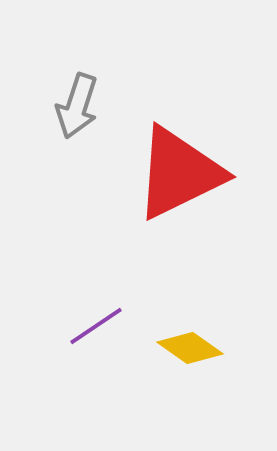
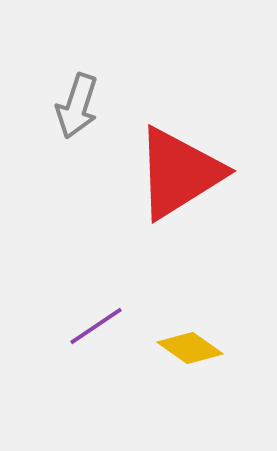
red triangle: rotated 6 degrees counterclockwise
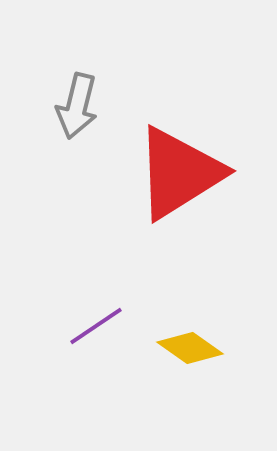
gray arrow: rotated 4 degrees counterclockwise
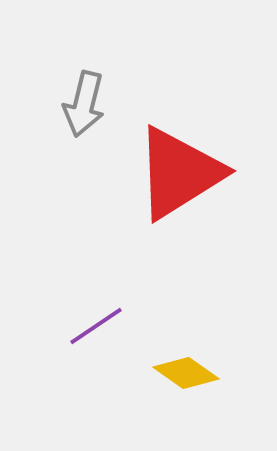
gray arrow: moved 7 px right, 2 px up
yellow diamond: moved 4 px left, 25 px down
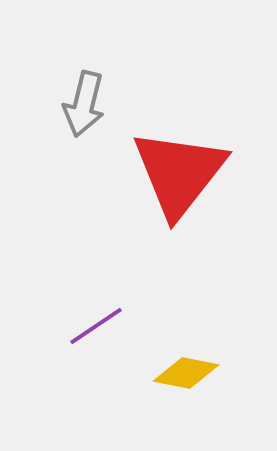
red triangle: rotated 20 degrees counterclockwise
yellow diamond: rotated 24 degrees counterclockwise
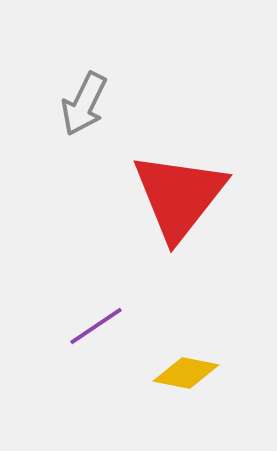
gray arrow: rotated 12 degrees clockwise
red triangle: moved 23 px down
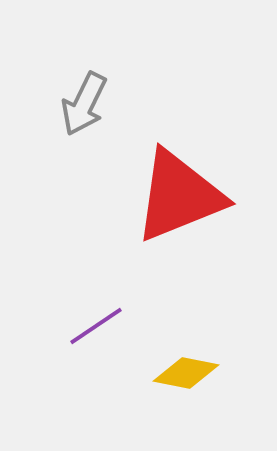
red triangle: rotated 30 degrees clockwise
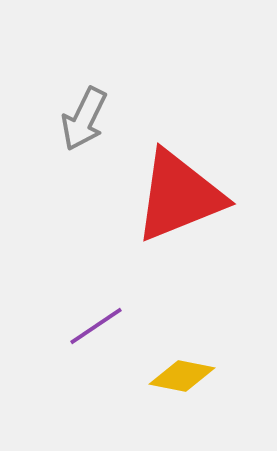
gray arrow: moved 15 px down
yellow diamond: moved 4 px left, 3 px down
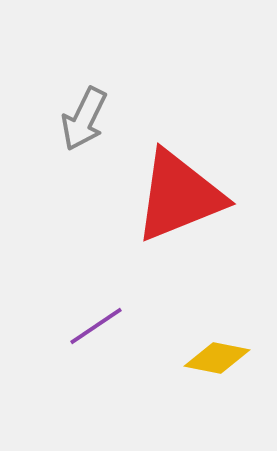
yellow diamond: moved 35 px right, 18 px up
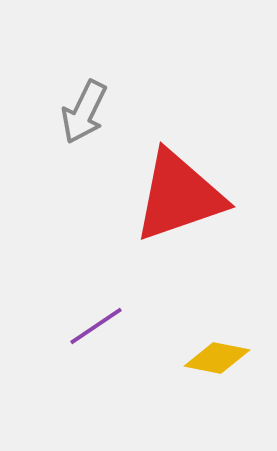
gray arrow: moved 7 px up
red triangle: rotated 3 degrees clockwise
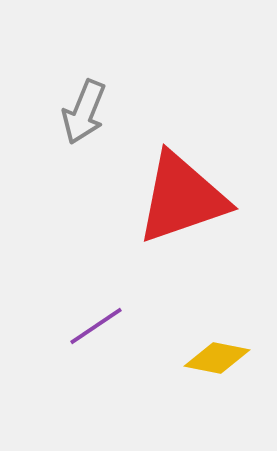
gray arrow: rotated 4 degrees counterclockwise
red triangle: moved 3 px right, 2 px down
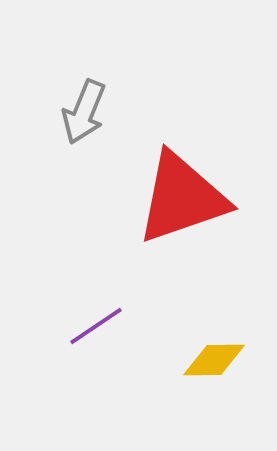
yellow diamond: moved 3 px left, 2 px down; rotated 12 degrees counterclockwise
